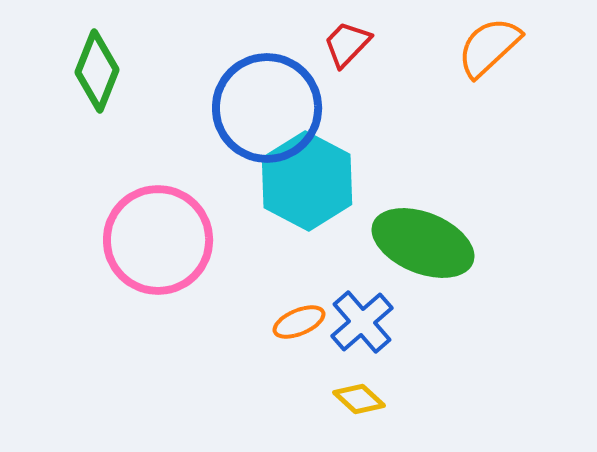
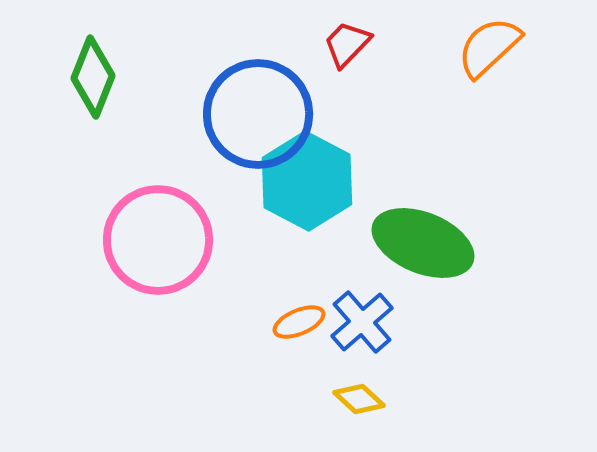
green diamond: moved 4 px left, 6 px down
blue circle: moved 9 px left, 6 px down
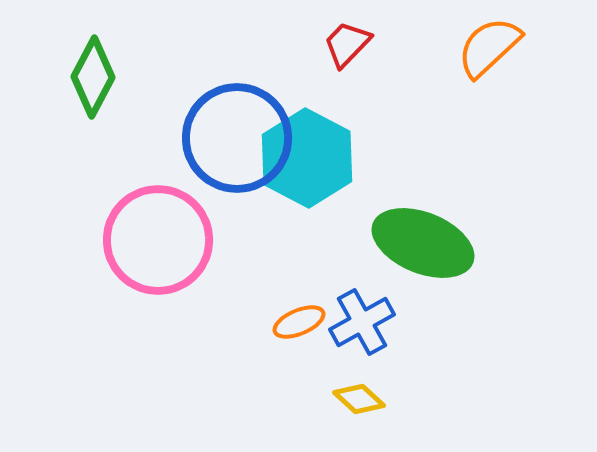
green diamond: rotated 6 degrees clockwise
blue circle: moved 21 px left, 24 px down
cyan hexagon: moved 23 px up
blue cross: rotated 12 degrees clockwise
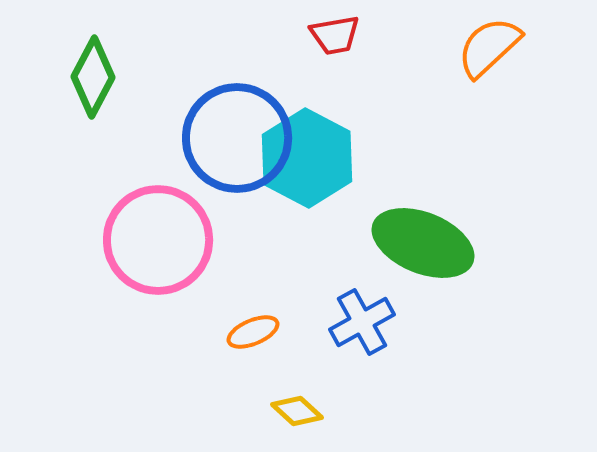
red trapezoid: moved 12 px left, 9 px up; rotated 144 degrees counterclockwise
orange ellipse: moved 46 px left, 10 px down
yellow diamond: moved 62 px left, 12 px down
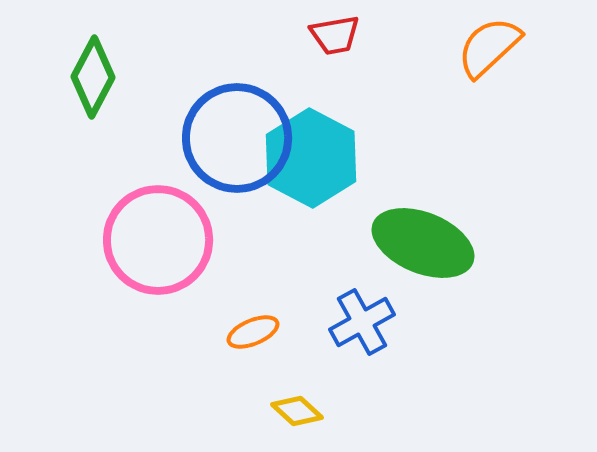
cyan hexagon: moved 4 px right
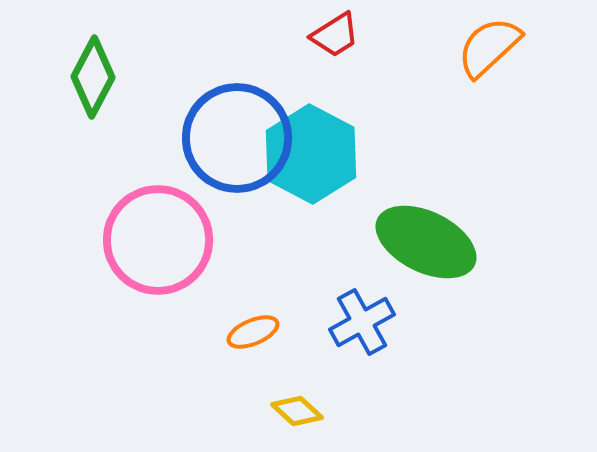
red trapezoid: rotated 22 degrees counterclockwise
cyan hexagon: moved 4 px up
green ellipse: moved 3 px right, 1 px up; rotated 4 degrees clockwise
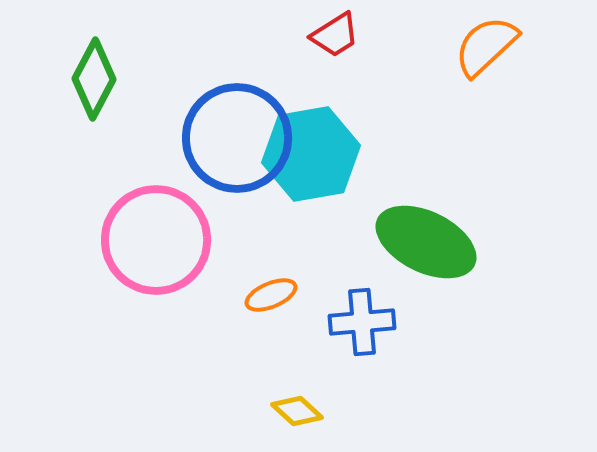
orange semicircle: moved 3 px left, 1 px up
green diamond: moved 1 px right, 2 px down
cyan hexagon: rotated 22 degrees clockwise
pink circle: moved 2 px left
blue cross: rotated 24 degrees clockwise
orange ellipse: moved 18 px right, 37 px up
